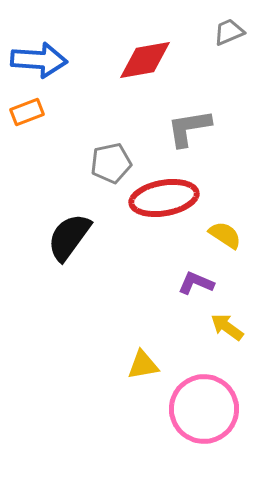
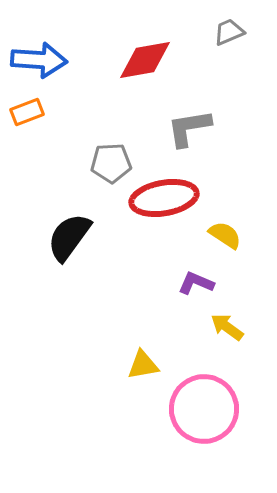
gray pentagon: rotated 9 degrees clockwise
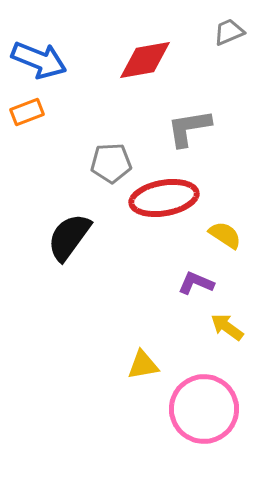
blue arrow: rotated 18 degrees clockwise
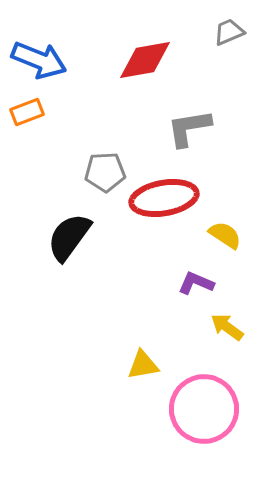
gray pentagon: moved 6 px left, 9 px down
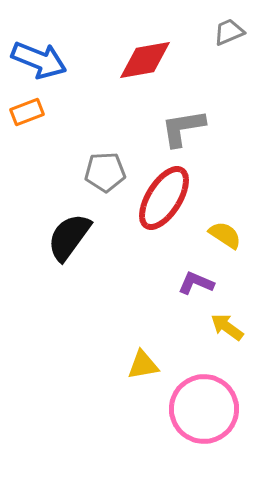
gray L-shape: moved 6 px left
red ellipse: rotated 48 degrees counterclockwise
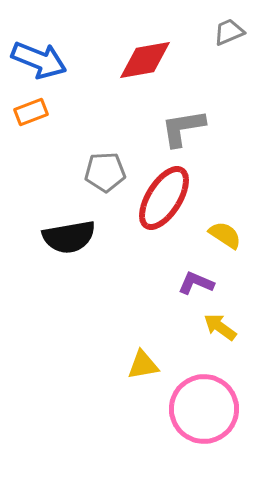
orange rectangle: moved 4 px right
black semicircle: rotated 136 degrees counterclockwise
yellow arrow: moved 7 px left
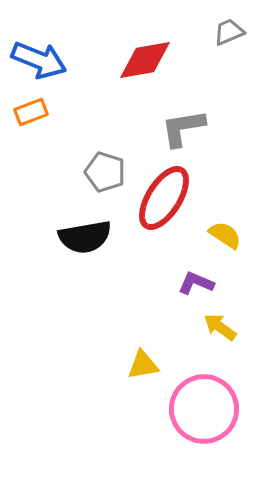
gray pentagon: rotated 21 degrees clockwise
black semicircle: moved 16 px right
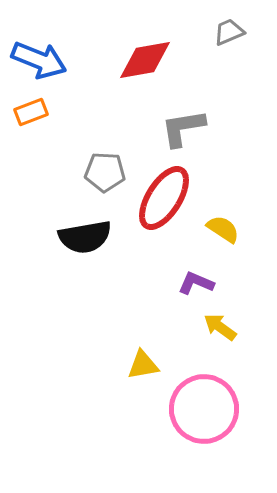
gray pentagon: rotated 15 degrees counterclockwise
yellow semicircle: moved 2 px left, 6 px up
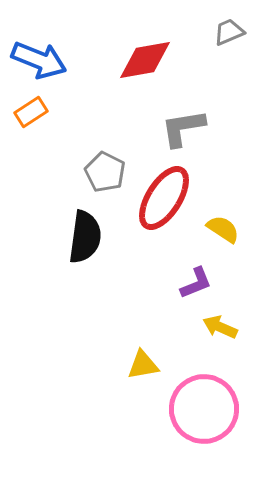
orange rectangle: rotated 12 degrees counterclockwise
gray pentagon: rotated 24 degrees clockwise
black semicircle: rotated 72 degrees counterclockwise
purple L-shape: rotated 135 degrees clockwise
yellow arrow: rotated 12 degrees counterclockwise
